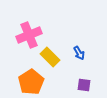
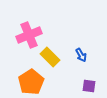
blue arrow: moved 2 px right, 2 px down
purple square: moved 5 px right, 1 px down
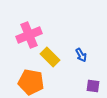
orange pentagon: rotated 30 degrees counterclockwise
purple square: moved 4 px right
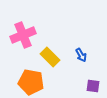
pink cross: moved 6 px left
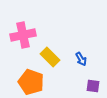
pink cross: rotated 10 degrees clockwise
blue arrow: moved 4 px down
orange pentagon: rotated 10 degrees clockwise
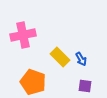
yellow rectangle: moved 10 px right
orange pentagon: moved 2 px right
purple square: moved 8 px left
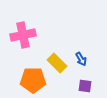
yellow rectangle: moved 3 px left, 6 px down
orange pentagon: moved 2 px up; rotated 20 degrees counterclockwise
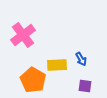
pink cross: rotated 25 degrees counterclockwise
yellow rectangle: moved 2 px down; rotated 48 degrees counterclockwise
orange pentagon: rotated 30 degrees clockwise
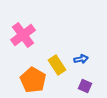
blue arrow: rotated 72 degrees counterclockwise
yellow rectangle: rotated 60 degrees clockwise
purple square: rotated 16 degrees clockwise
